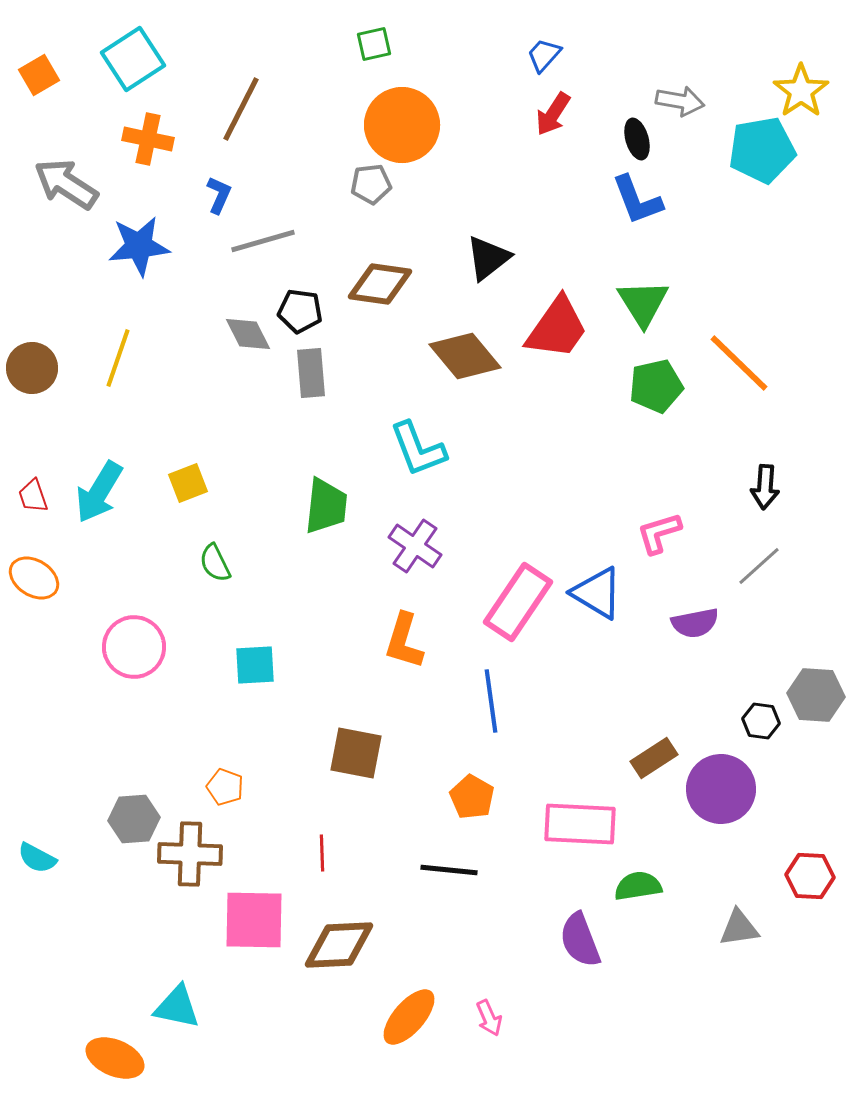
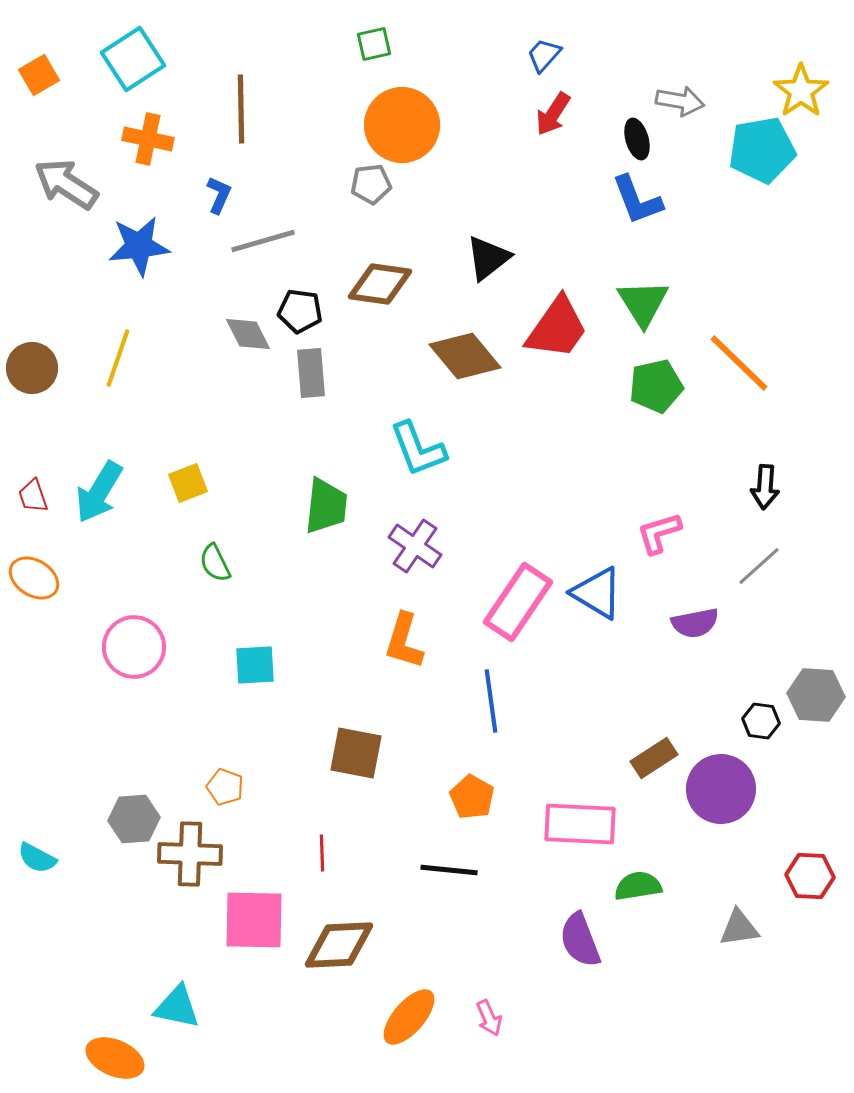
brown line at (241, 109): rotated 28 degrees counterclockwise
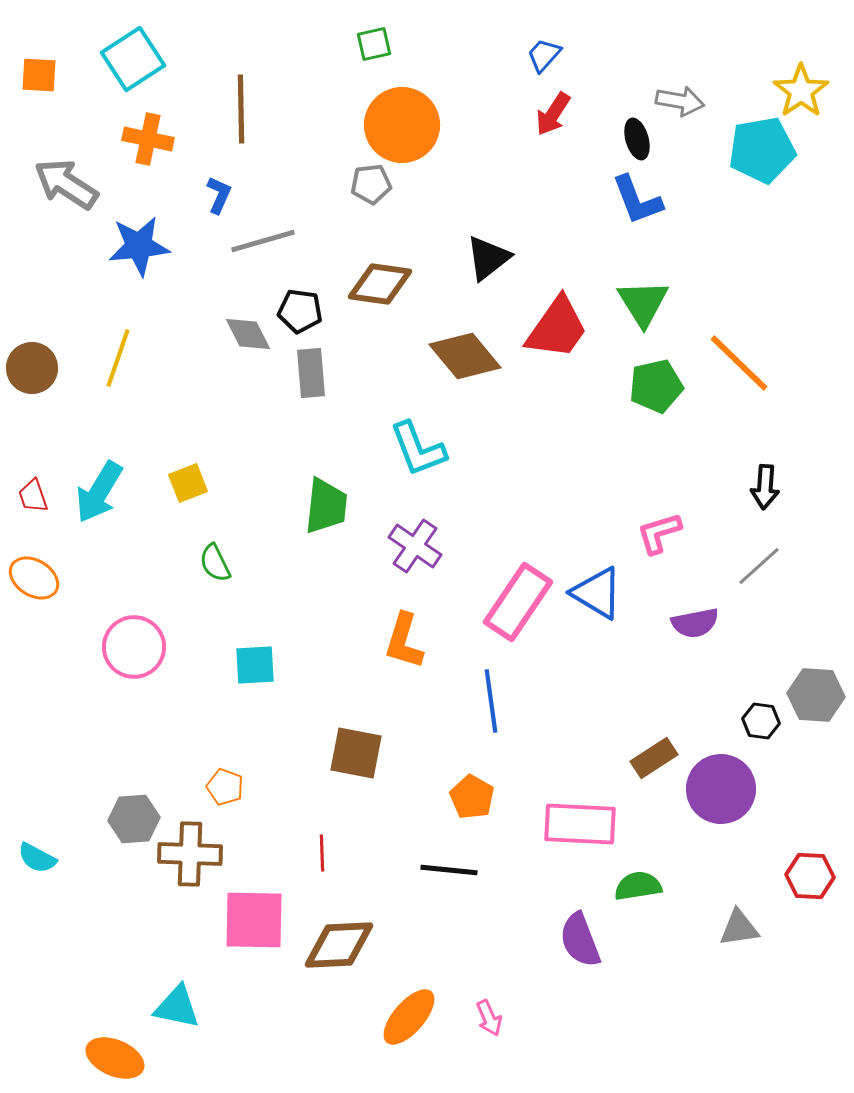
orange square at (39, 75): rotated 33 degrees clockwise
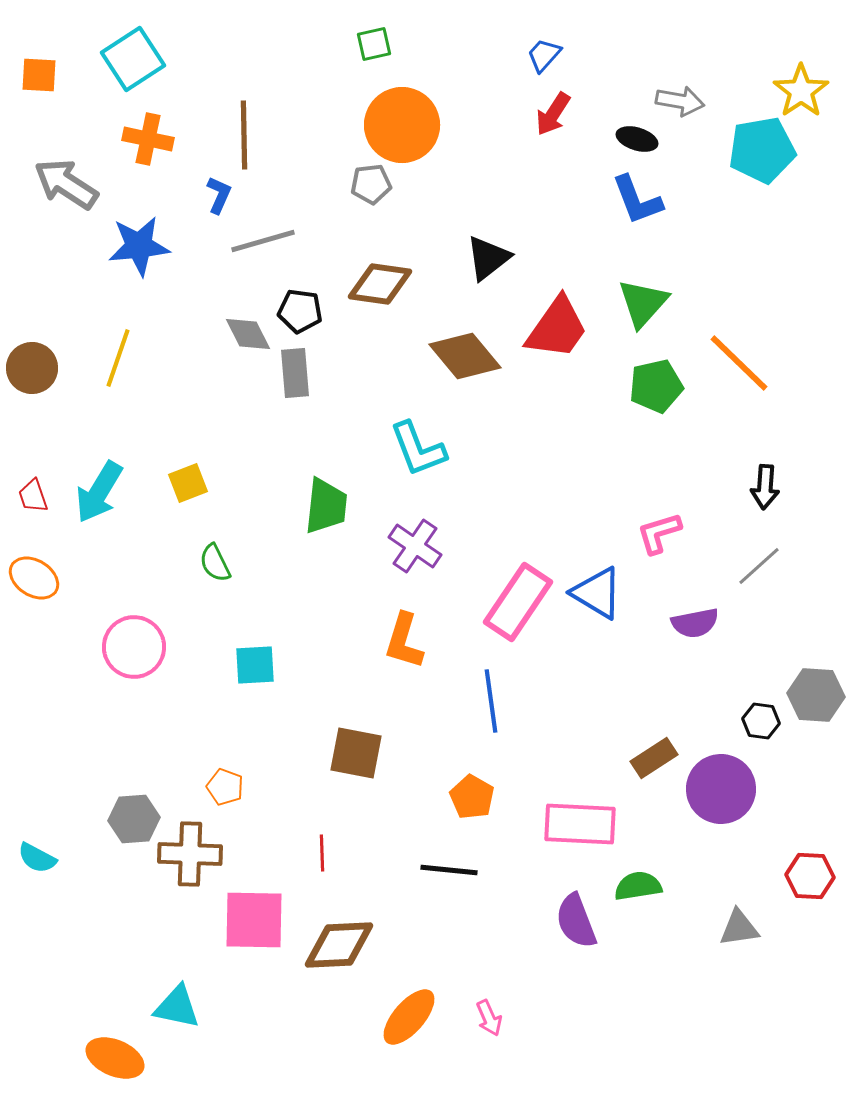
brown line at (241, 109): moved 3 px right, 26 px down
black ellipse at (637, 139): rotated 57 degrees counterclockwise
green triangle at (643, 303): rotated 14 degrees clockwise
gray rectangle at (311, 373): moved 16 px left
purple semicircle at (580, 940): moved 4 px left, 19 px up
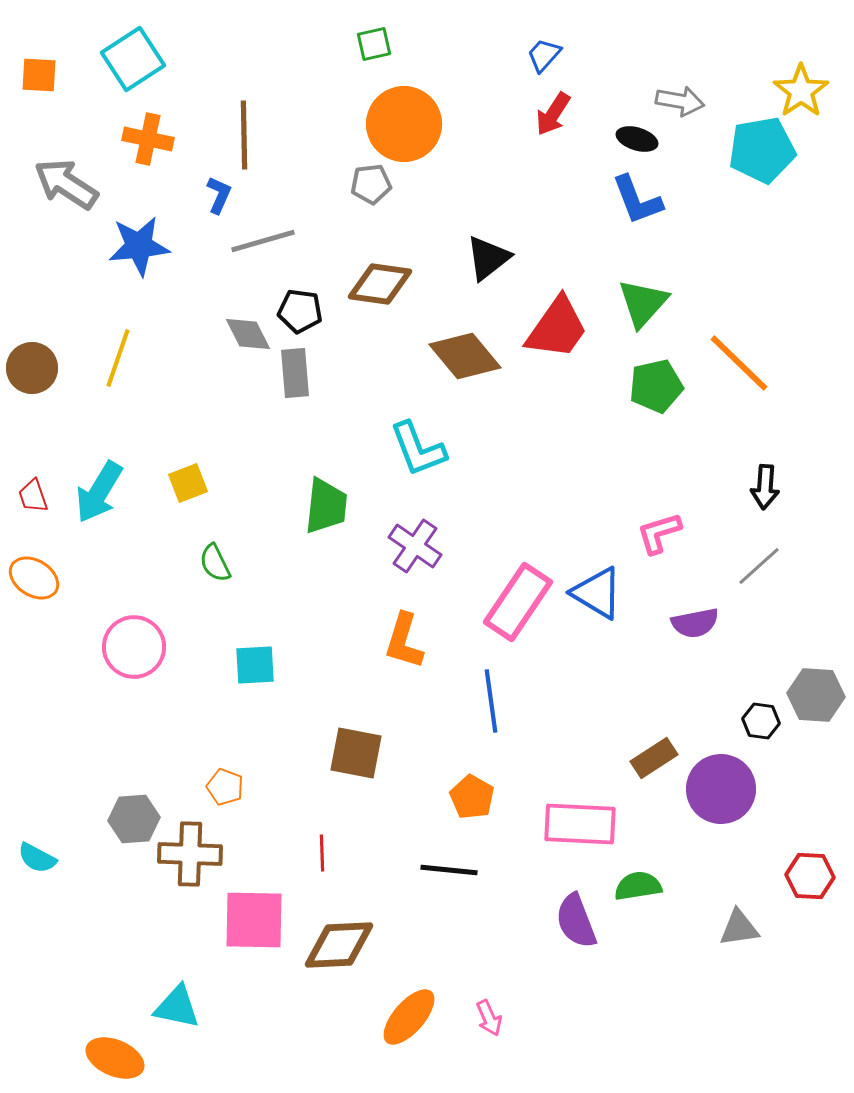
orange circle at (402, 125): moved 2 px right, 1 px up
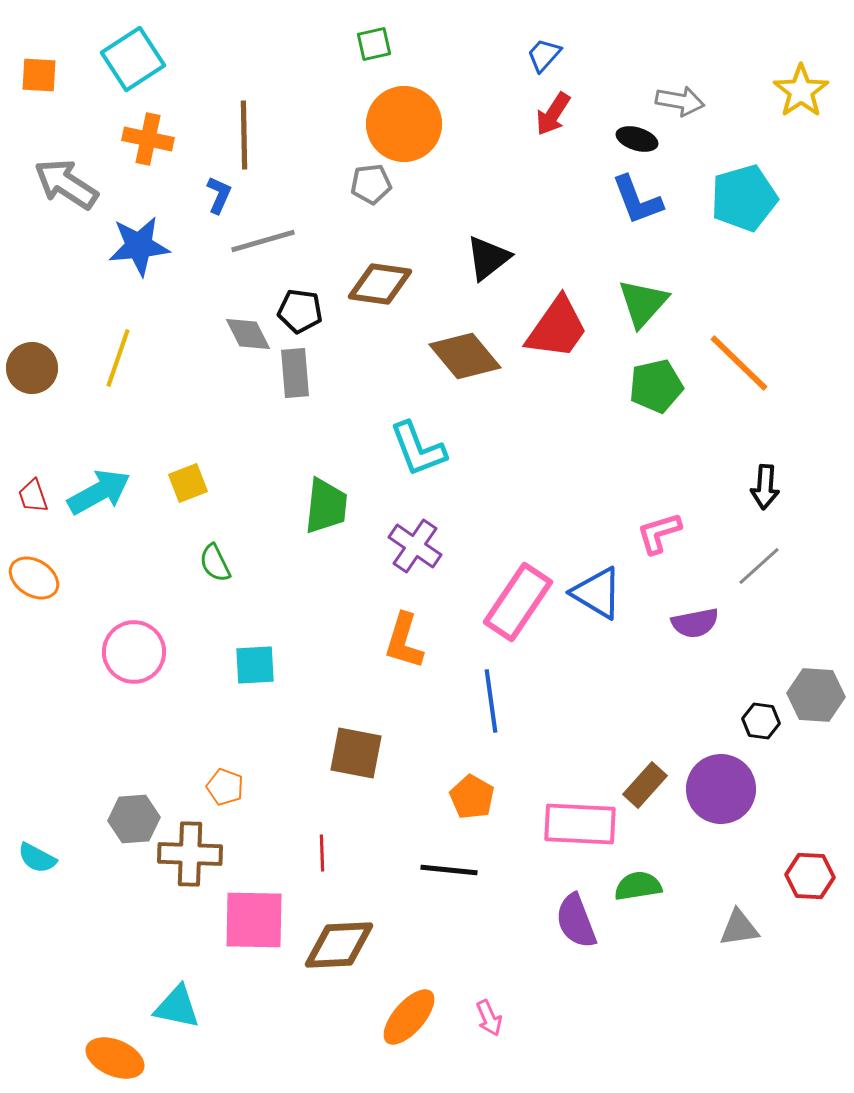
cyan pentagon at (762, 150): moved 18 px left, 48 px down; rotated 6 degrees counterclockwise
cyan arrow at (99, 492): rotated 150 degrees counterclockwise
pink circle at (134, 647): moved 5 px down
brown rectangle at (654, 758): moved 9 px left, 27 px down; rotated 15 degrees counterclockwise
